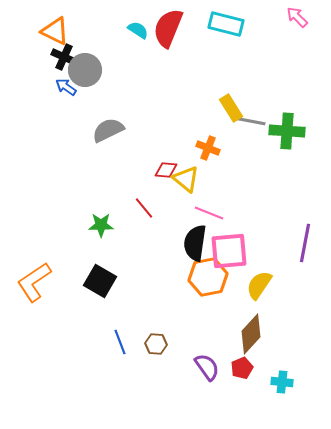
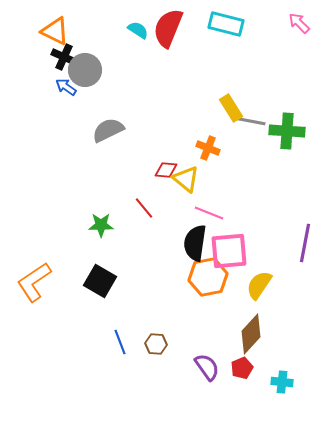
pink arrow: moved 2 px right, 6 px down
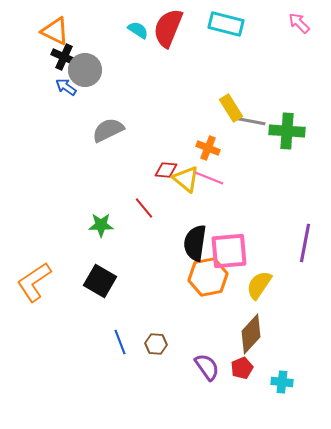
pink line: moved 35 px up
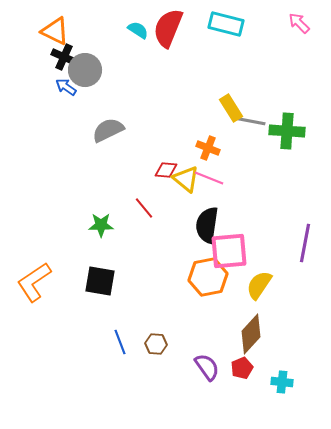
black semicircle: moved 12 px right, 18 px up
black square: rotated 20 degrees counterclockwise
